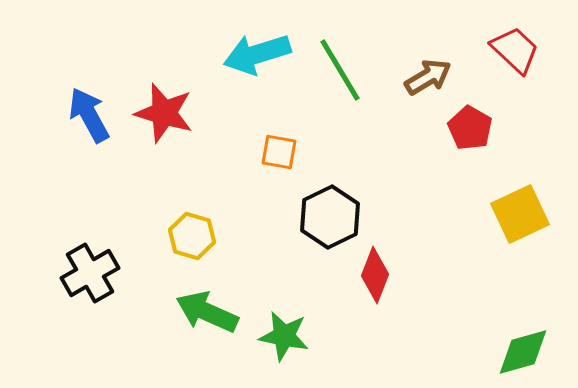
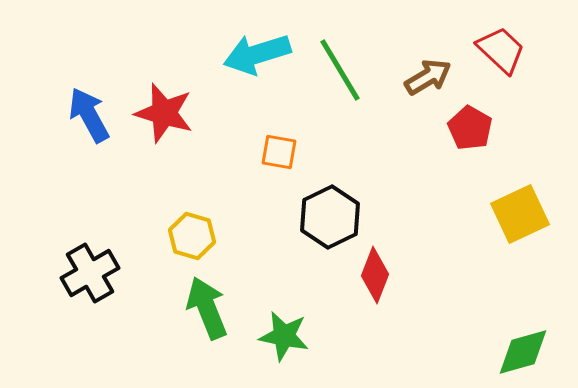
red trapezoid: moved 14 px left
green arrow: moved 4 px up; rotated 44 degrees clockwise
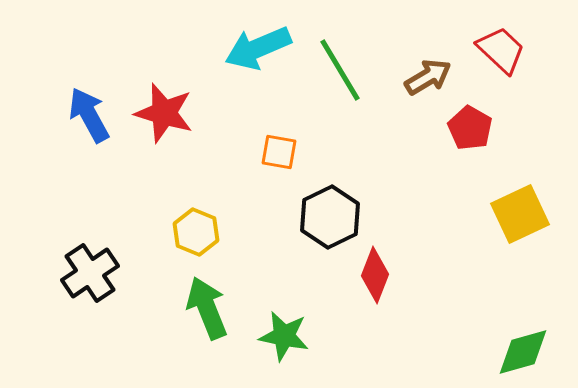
cyan arrow: moved 1 px right, 6 px up; rotated 6 degrees counterclockwise
yellow hexagon: moved 4 px right, 4 px up; rotated 6 degrees clockwise
black cross: rotated 4 degrees counterclockwise
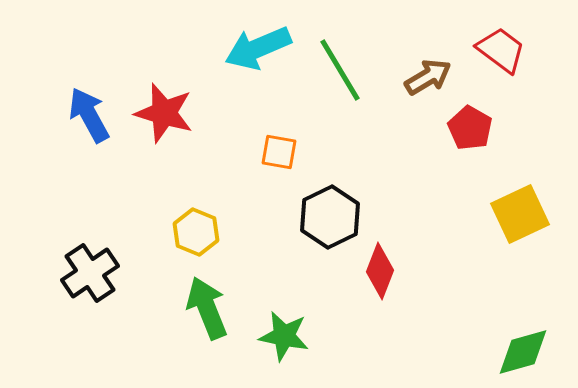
red trapezoid: rotated 6 degrees counterclockwise
red diamond: moved 5 px right, 4 px up
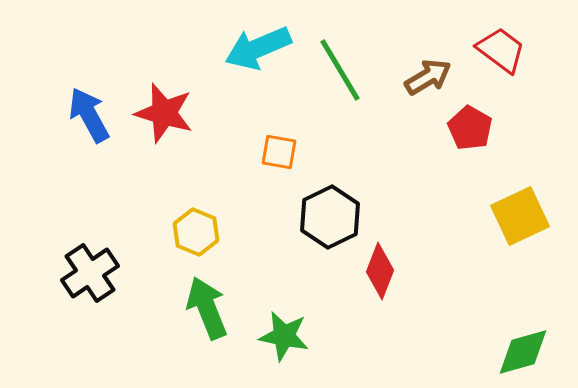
yellow square: moved 2 px down
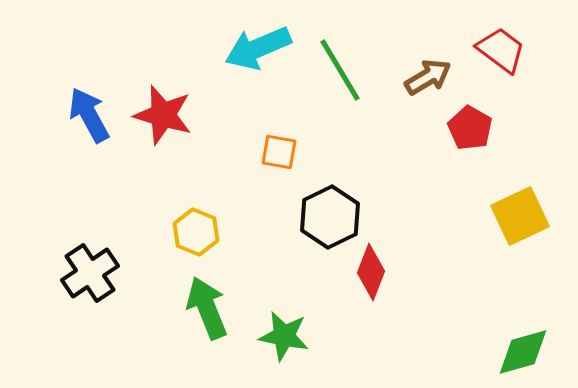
red star: moved 1 px left, 2 px down
red diamond: moved 9 px left, 1 px down
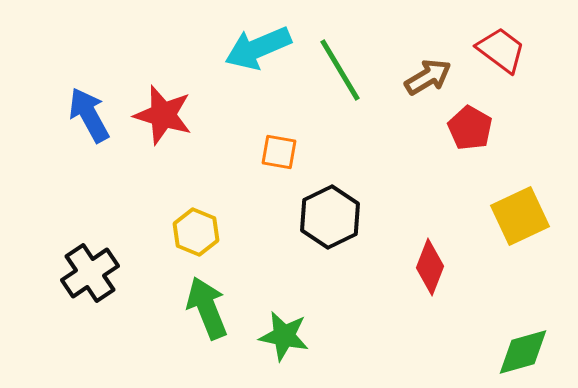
red diamond: moved 59 px right, 5 px up
